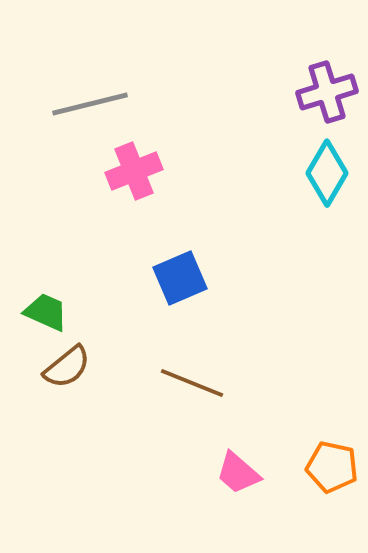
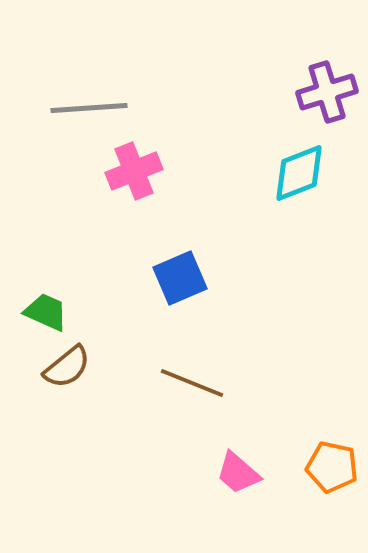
gray line: moved 1 px left, 4 px down; rotated 10 degrees clockwise
cyan diamond: moved 28 px left; rotated 38 degrees clockwise
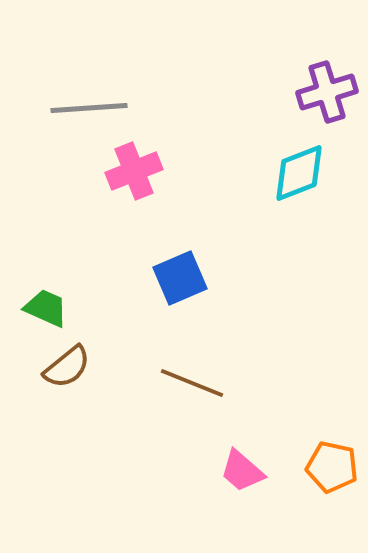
green trapezoid: moved 4 px up
pink trapezoid: moved 4 px right, 2 px up
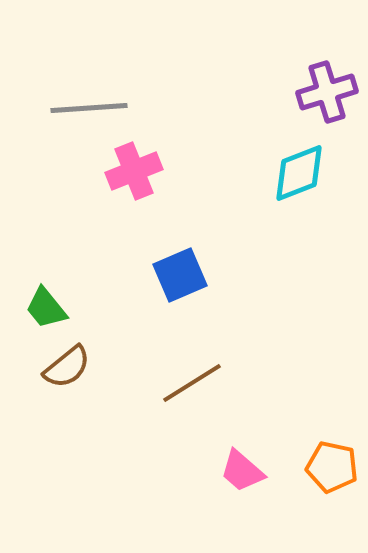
blue square: moved 3 px up
green trapezoid: rotated 153 degrees counterclockwise
brown line: rotated 54 degrees counterclockwise
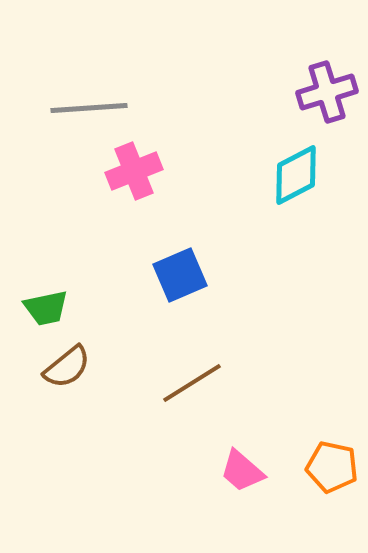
cyan diamond: moved 3 px left, 2 px down; rotated 6 degrees counterclockwise
green trapezoid: rotated 63 degrees counterclockwise
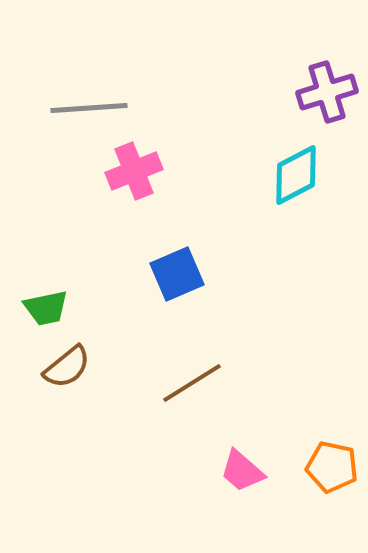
blue square: moved 3 px left, 1 px up
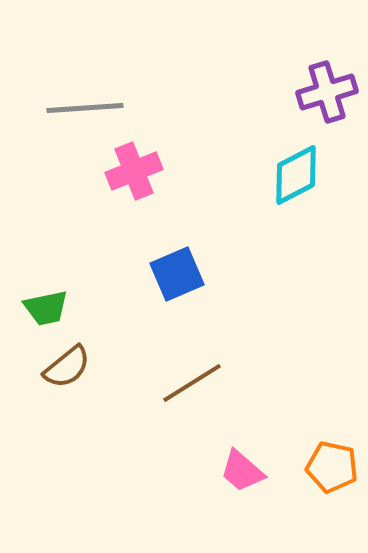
gray line: moved 4 px left
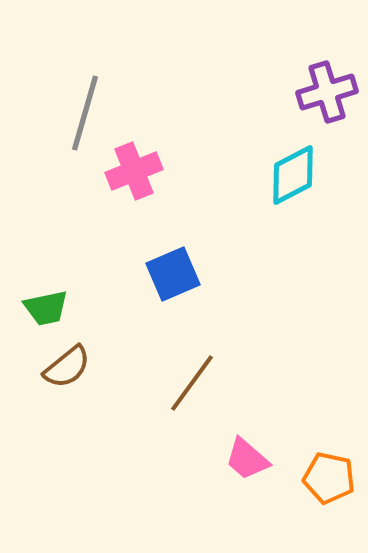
gray line: moved 5 px down; rotated 70 degrees counterclockwise
cyan diamond: moved 3 px left
blue square: moved 4 px left
brown line: rotated 22 degrees counterclockwise
orange pentagon: moved 3 px left, 11 px down
pink trapezoid: moved 5 px right, 12 px up
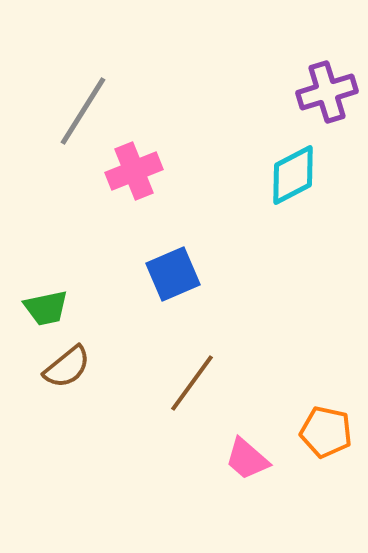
gray line: moved 2 px left, 2 px up; rotated 16 degrees clockwise
orange pentagon: moved 3 px left, 46 px up
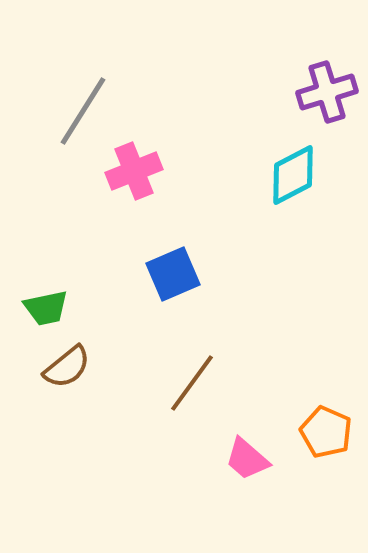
orange pentagon: rotated 12 degrees clockwise
